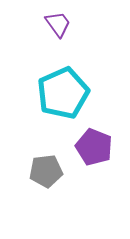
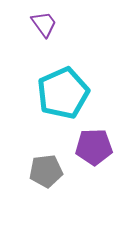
purple trapezoid: moved 14 px left
purple pentagon: rotated 24 degrees counterclockwise
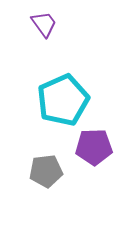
cyan pentagon: moved 7 px down
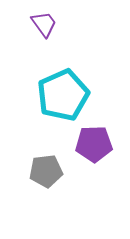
cyan pentagon: moved 5 px up
purple pentagon: moved 3 px up
